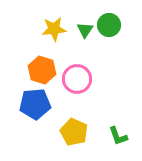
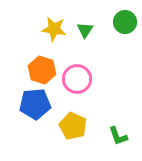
green circle: moved 16 px right, 3 px up
yellow star: rotated 15 degrees clockwise
yellow pentagon: moved 1 px left, 6 px up
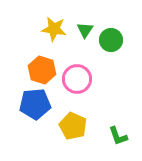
green circle: moved 14 px left, 18 px down
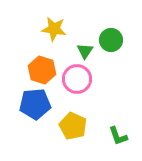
green triangle: moved 21 px down
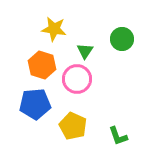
green circle: moved 11 px right, 1 px up
orange hexagon: moved 5 px up
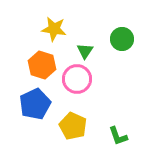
blue pentagon: rotated 20 degrees counterclockwise
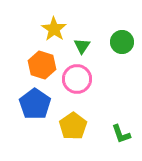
yellow star: rotated 25 degrees clockwise
green circle: moved 3 px down
green triangle: moved 3 px left, 5 px up
blue pentagon: rotated 12 degrees counterclockwise
yellow pentagon: rotated 12 degrees clockwise
green L-shape: moved 3 px right, 2 px up
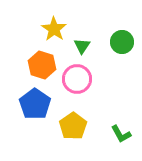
green L-shape: rotated 10 degrees counterclockwise
